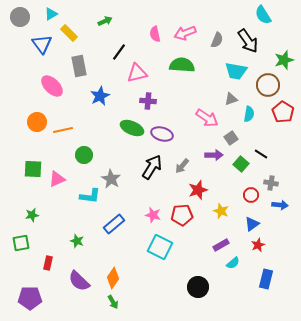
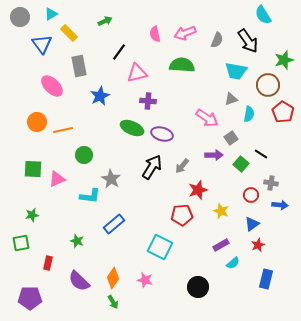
pink star at (153, 215): moved 8 px left, 65 px down
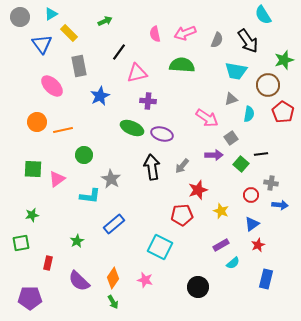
black line at (261, 154): rotated 40 degrees counterclockwise
black arrow at (152, 167): rotated 40 degrees counterclockwise
pink triangle at (57, 179): rotated 12 degrees counterclockwise
green star at (77, 241): rotated 24 degrees clockwise
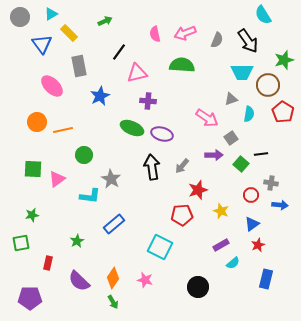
cyan trapezoid at (236, 71): moved 6 px right, 1 px down; rotated 10 degrees counterclockwise
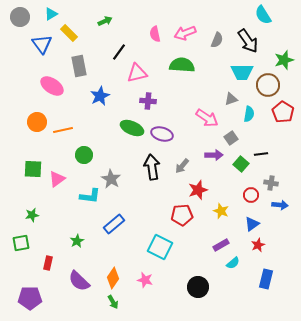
pink ellipse at (52, 86): rotated 10 degrees counterclockwise
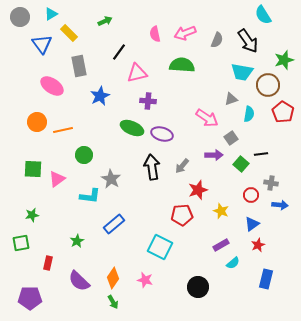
cyan trapezoid at (242, 72): rotated 10 degrees clockwise
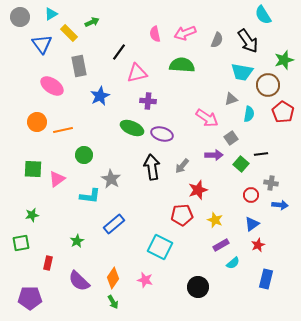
green arrow at (105, 21): moved 13 px left, 1 px down
yellow star at (221, 211): moved 6 px left, 9 px down
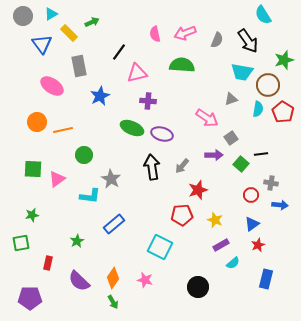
gray circle at (20, 17): moved 3 px right, 1 px up
cyan semicircle at (249, 114): moved 9 px right, 5 px up
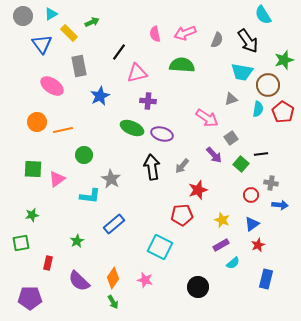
purple arrow at (214, 155): rotated 48 degrees clockwise
yellow star at (215, 220): moved 7 px right
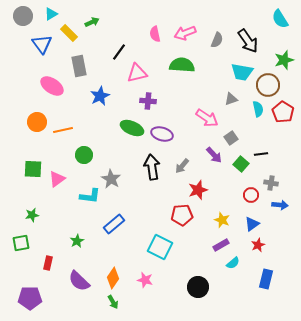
cyan semicircle at (263, 15): moved 17 px right, 4 px down
cyan semicircle at (258, 109): rotated 21 degrees counterclockwise
